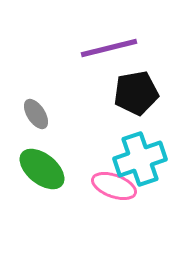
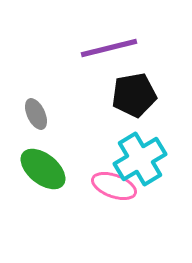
black pentagon: moved 2 px left, 2 px down
gray ellipse: rotated 8 degrees clockwise
cyan cross: rotated 12 degrees counterclockwise
green ellipse: moved 1 px right
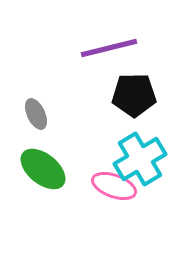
black pentagon: rotated 9 degrees clockwise
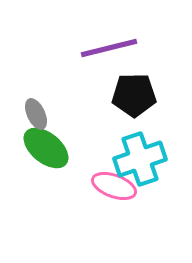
cyan cross: rotated 12 degrees clockwise
green ellipse: moved 3 px right, 21 px up
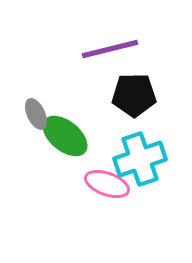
purple line: moved 1 px right, 1 px down
green ellipse: moved 19 px right, 12 px up
pink ellipse: moved 7 px left, 2 px up
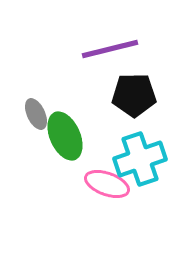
green ellipse: rotated 27 degrees clockwise
